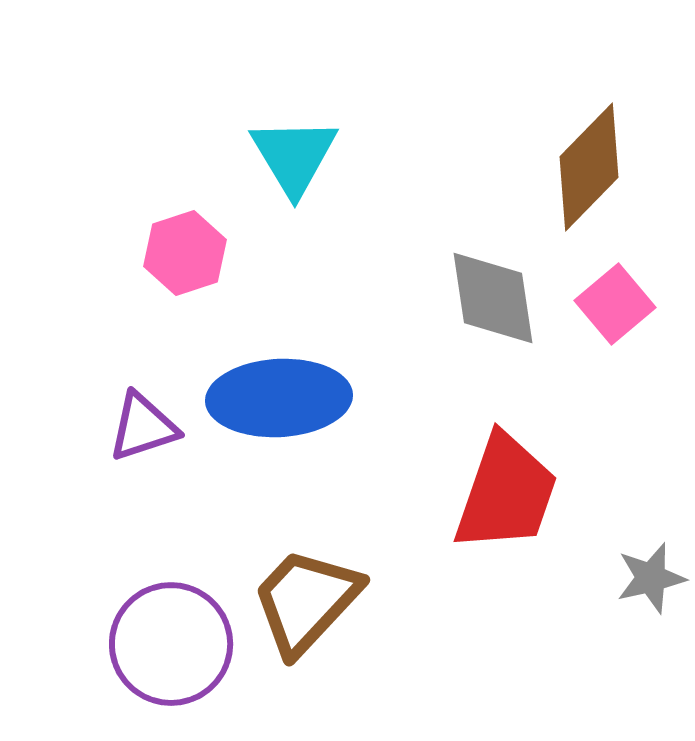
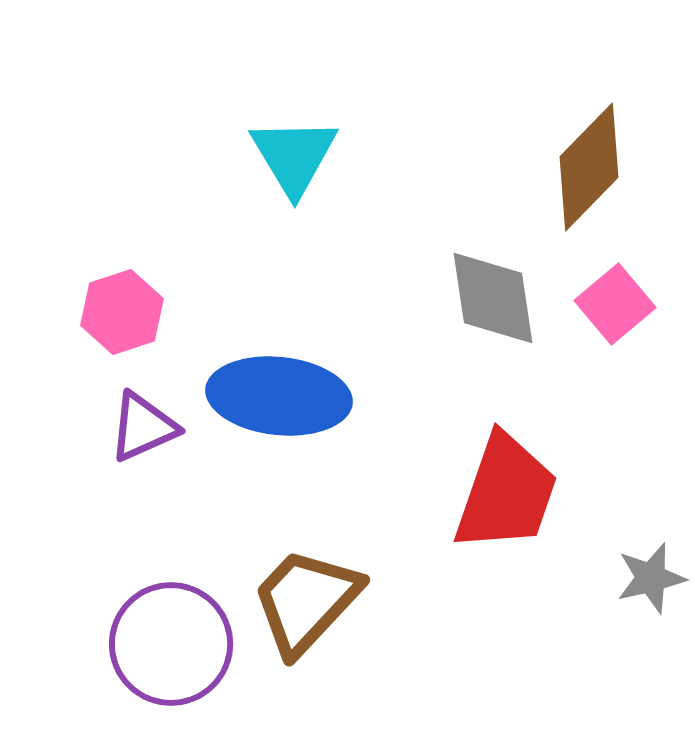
pink hexagon: moved 63 px left, 59 px down
blue ellipse: moved 2 px up; rotated 9 degrees clockwise
purple triangle: rotated 6 degrees counterclockwise
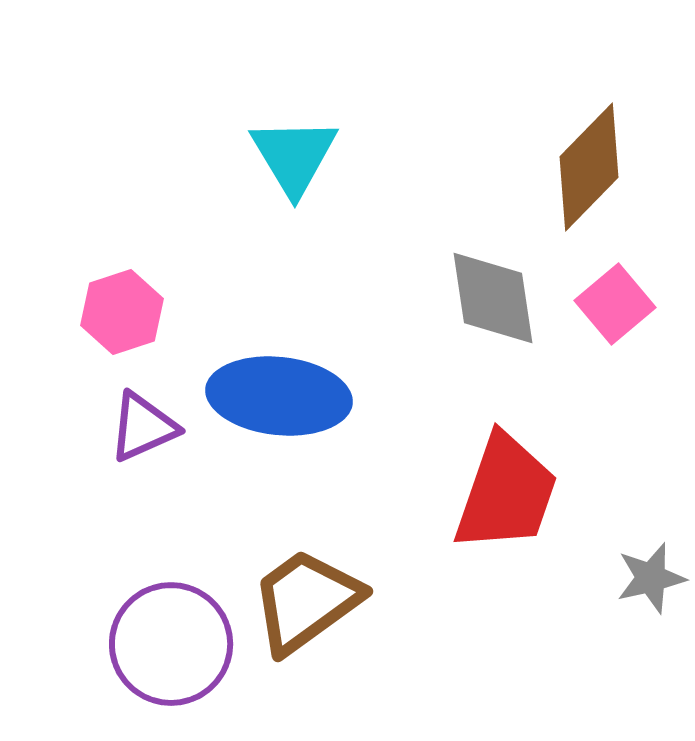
brown trapezoid: rotated 11 degrees clockwise
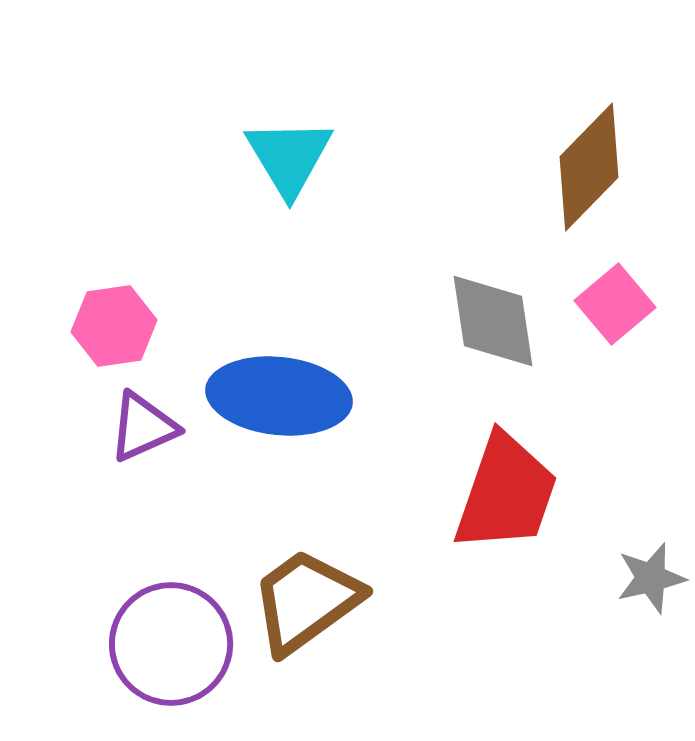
cyan triangle: moved 5 px left, 1 px down
gray diamond: moved 23 px down
pink hexagon: moved 8 px left, 14 px down; rotated 10 degrees clockwise
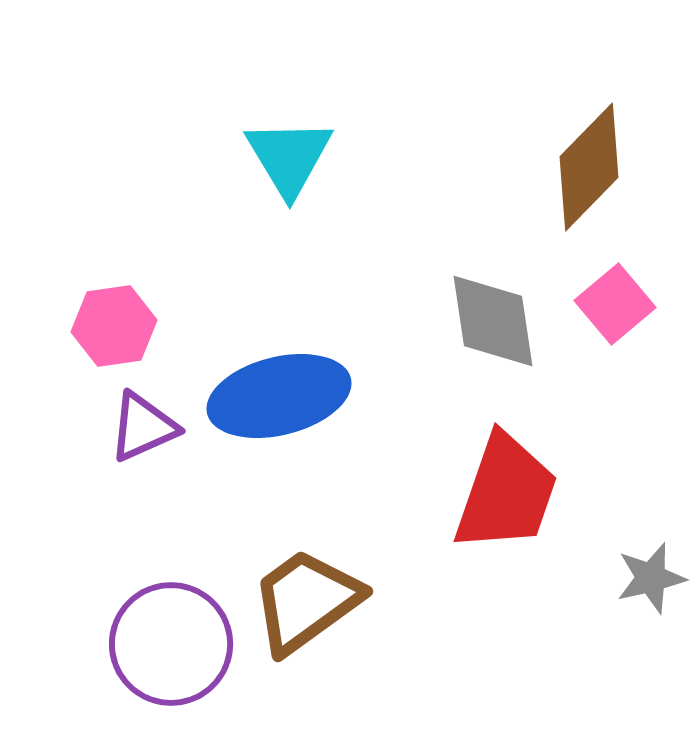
blue ellipse: rotated 20 degrees counterclockwise
